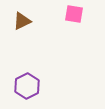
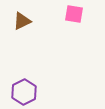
purple hexagon: moved 3 px left, 6 px down
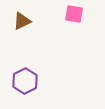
purple hexagon: moved 1 px right, 11 px up
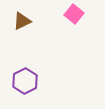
pink square: rotated 30 degrees clockwise
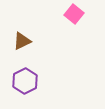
brown triangle: moved 20 px down
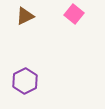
brown triangle: moved 3 px right, 25 px up
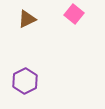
brown triangle: moved 2 px right, 3 px down
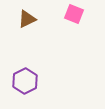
pink square: rotated 18 degrees counterclockwise
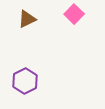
pink square: rotated 24 degrees clockwise
